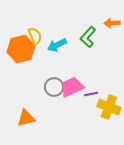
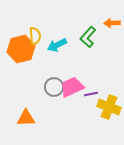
yellow semicircle: rotated 18 degrees clockwise
orange triangle: rotated 12 degrees clockwise
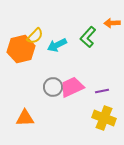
yellow semicircle: rotated 48 degrees clockwise
gray circle: moved 1 px left
purple line: moved 11 px right, 3 px up
yellow cross: moved 5 px left, 11 px down
orange triangle: moved 1 px left
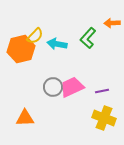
green L-shape: moved 1 px down
cyan arrow: moved 1 px up; rotated 36 degrees clockwise
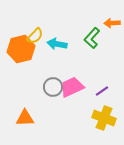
green L-shape: moved 4 px right
purple line: rotated 24 degrees counterclockwise
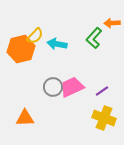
green L-shape: moved 2 px right
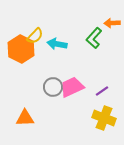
orange hexagon: rotated 20 degrees counterclockwise
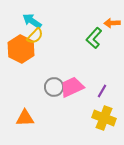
cyan arrow: moved 25 px left, 23 px up; rotated 24 degrees clockwise
gray circle: moved 1 px right
purple line: rotated 24 degrees counterclockwise
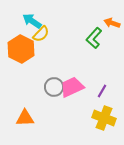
orange arrow: rotated 21 degrees clockwise
yellow semicircle: moved 6 px right, 2 px up
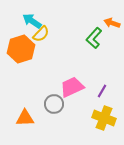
orange hexagon: rotated 16 degrees clockwise
gray circle: moved 17 px down
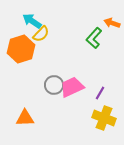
purple line: moved 2 px left, 2 px down
gray circle: moved 19 px up
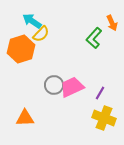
orange arrow: rotated 133 degrees counterclockwise
